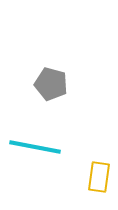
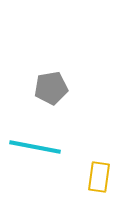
gray pentagon: moved 4 px down; rotated 24 degrees counterclockwise
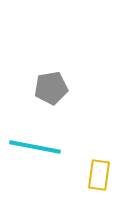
yellow rectangle: moved 2 px up
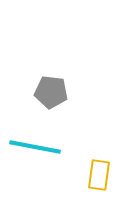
gray pentagon: moved 4 px down; rotated 16 degrees clockwise
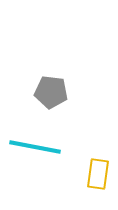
yellow rectangle: moved 1 px left, 1 px up
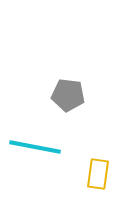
gray pentagon: moved 17 px right, 3 px down
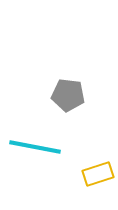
yellow rectangle: rotated 64 degrees clockwise
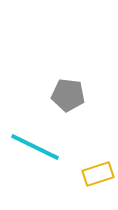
cyan line: rotated 15 degrees clockwise
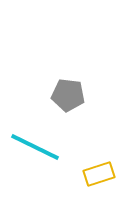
yellow rectangle: moved 1 px right
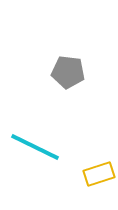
gray pentagon: moved 23 px up
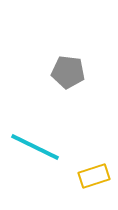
yellow rectangle: moved 5 px left, 2 px down
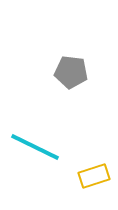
gray pentagon: moved 3 px right
